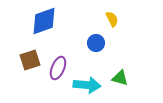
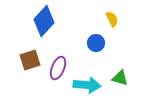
blue diamond: rotated 28 degrees counterclockwise
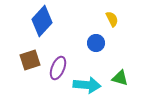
blue diamond: moved 2 px left
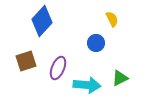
brown square: moved 4 px left, 1 px down
green triangle: rotated 42 degrees counterclockwise
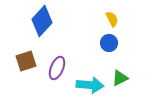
blue circle: moved 13 px right
purple ellipse: moved 1 px left
cyan arrow: moved 3 px right
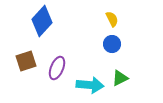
blue circle: moved 3 px right, 1 px down
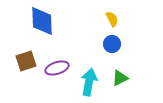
blue diamond: rotated 44 degrees counterclockwise
purple ellipse: rotated 50 degrees clockwise
cyan arrow: moved 1 px left, 3 px up; rotated 84 degrees counterclockwise
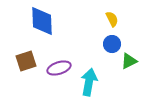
purple ellipse: moved 2 px right
green triangle: moved 9 px right, 17 px up
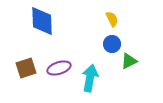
brown square: moved 7 px down
cyan arrow: moved 1 px right, 4 px up
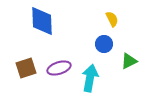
blue circle: moved 8 px left
